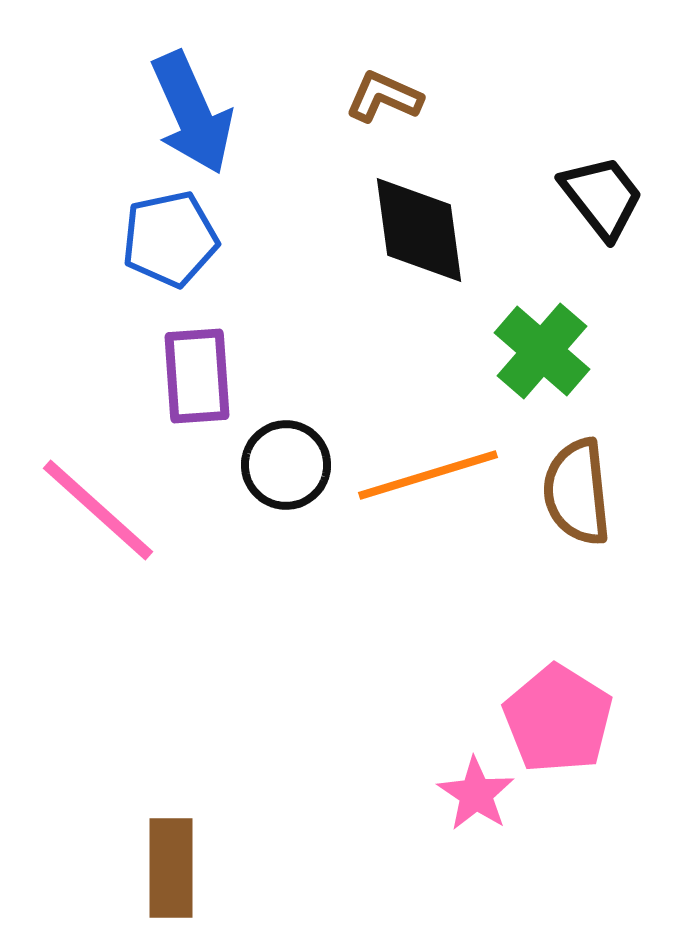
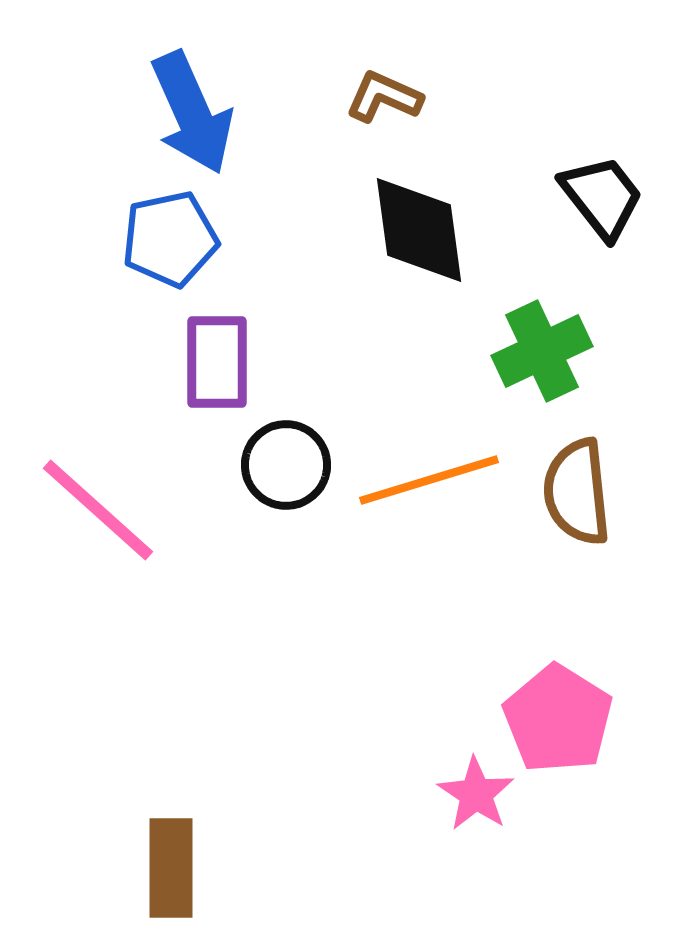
green cross: rotated 24 degrees clockwise
purple rectangle: moved 20 px right, 14 px up; rotated 4 degrees clockwise
orange line: moved 1 px right, 5 px down
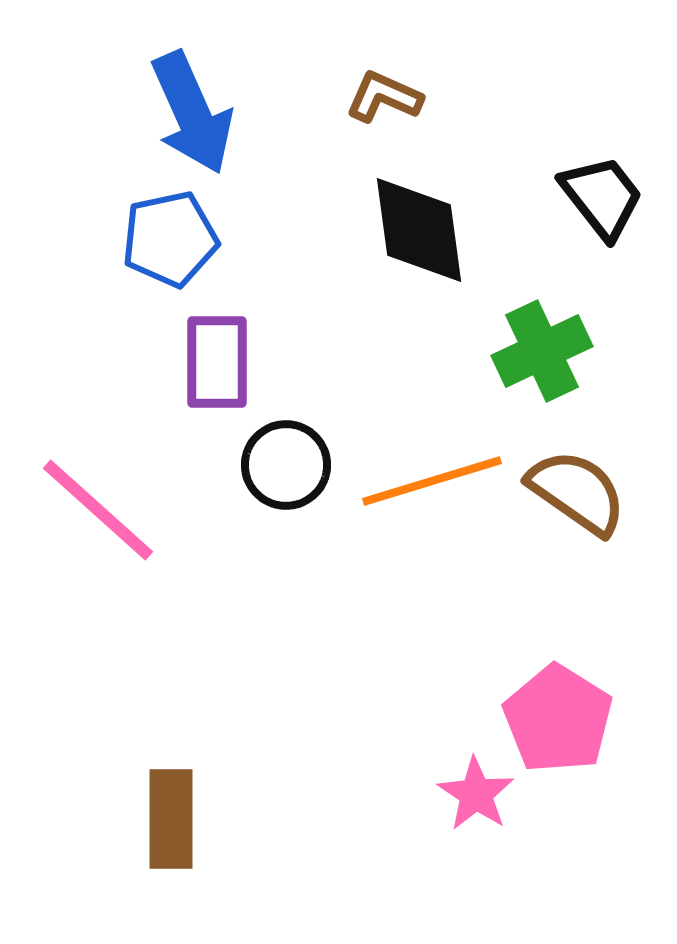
orange line: moved 3 px right, 1 px down
brown semicircle: rotated 131 degrees clockwise
brown rectangle: moved 49 px up
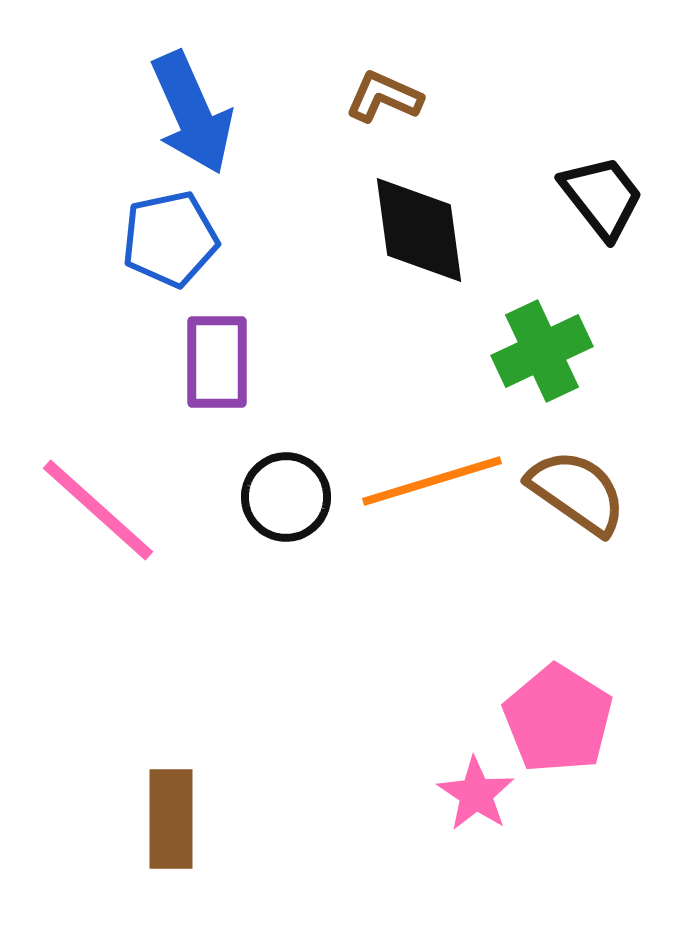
black circle: moved 32 px down
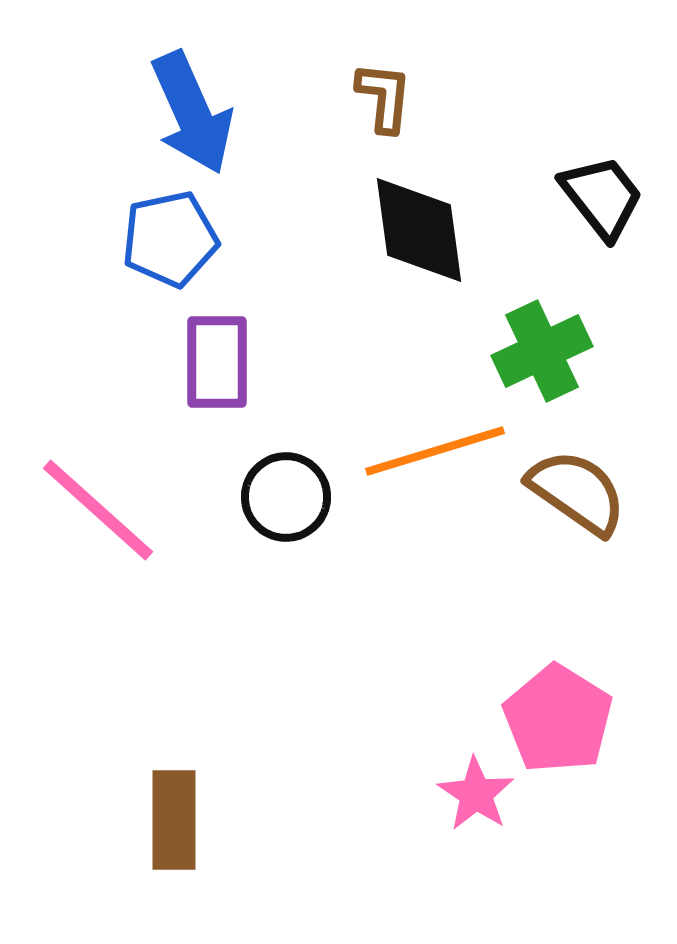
brown L-shape: rotated 72 degrees clockwise
orange line: moved 3 px right, 30 px up
brown rectangle: moved 3 px right, 1 px down
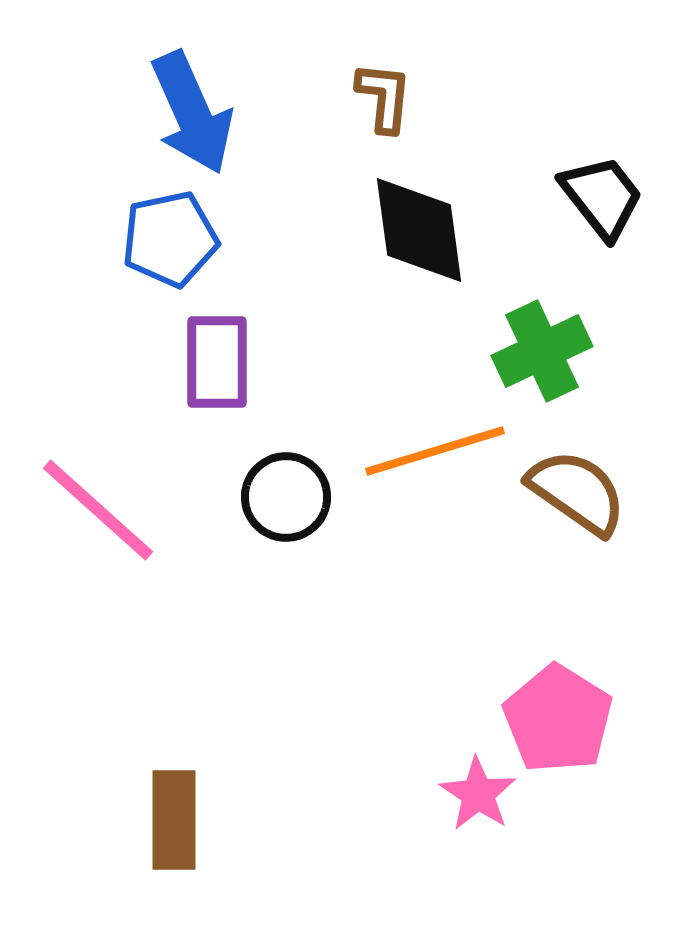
pink star: moved 2 px right
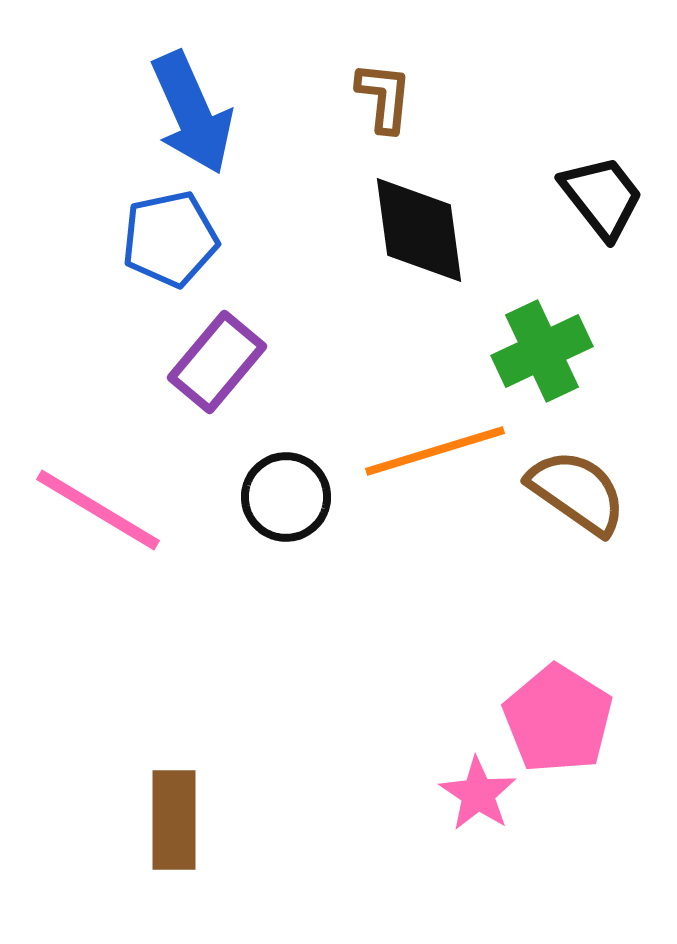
purple rectangle: rotated 40 degrees clockwise
pink line: rotated 11 degrees counterclockwise
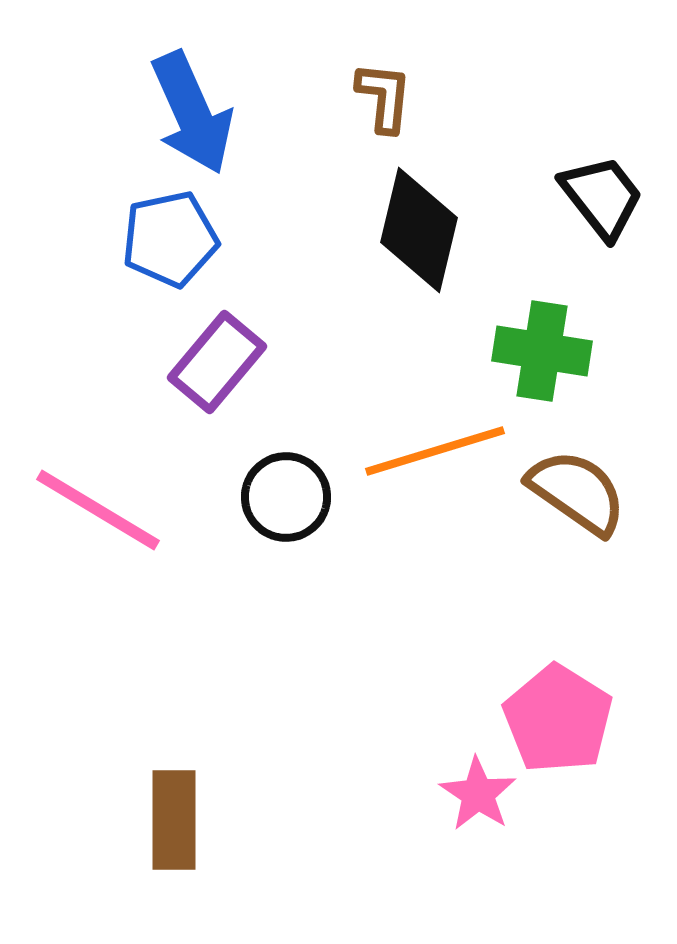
black diamond: rotated 21 degrees clockwise
green cross: rotated 34 degrees clockwise
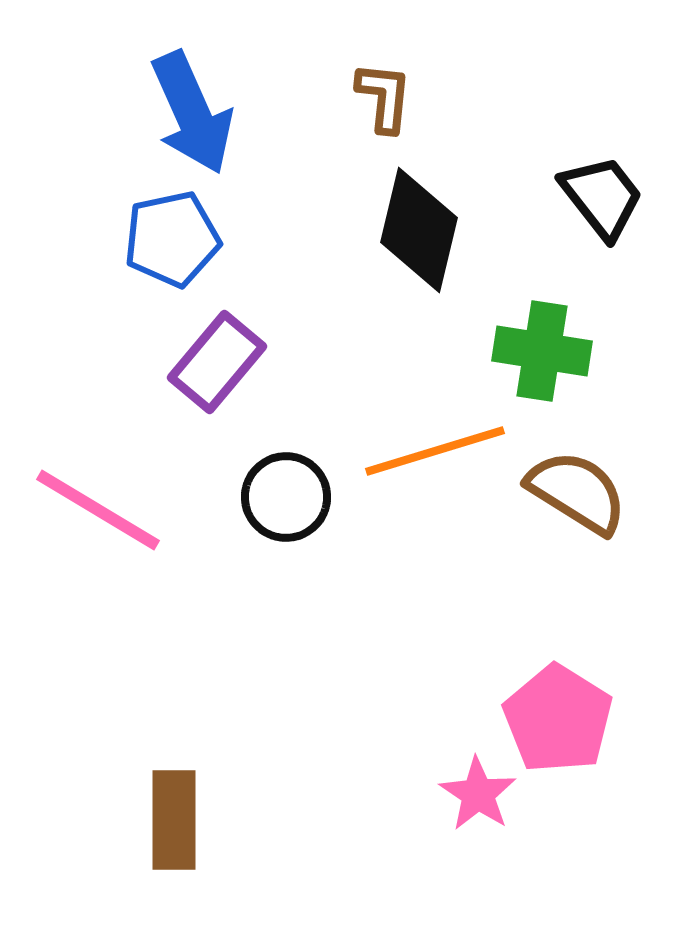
blue pentagon: moved 2 px right
brown semicircle: rotated 3 degrees counterclockwise
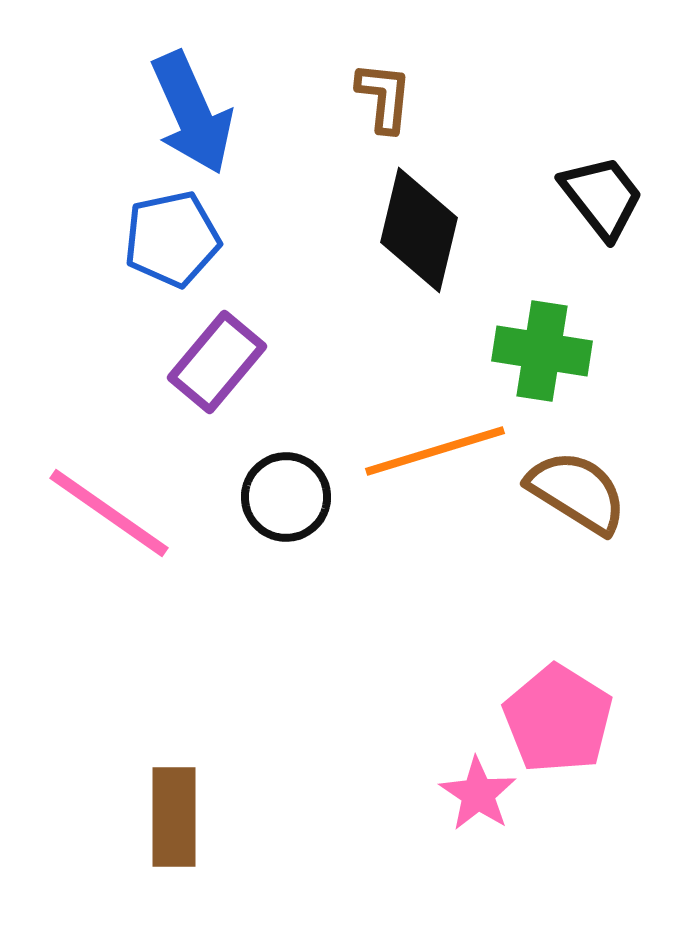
pink line: moved 11 px right, 3 px down; rotated 4 degrees clockwise
brown rectangle: moved 3 px up
